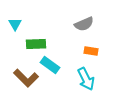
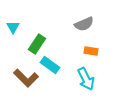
cyan triangle: moved 2 px left, 3 px down
green rectangle: moved 1 px right; rotated 54 degrees counterclockwise
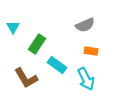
gray semicircle: moved 1 px right, 1 px down
cyan rectangle: moved 7 px right
brown L-shape: rotated 15 degrees clockwise
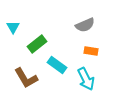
green rectangle: rotated 18 degrees clockwise
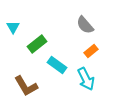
gray semicircle: rotated 72 degrees clockwise
orange rectangle: rotated 48 degrees counterclockwise
brown L-shape: moved 8 px down
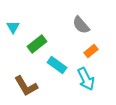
gray semicircle: moved 4 px left
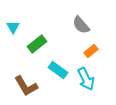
cyan rectangle: moved 1 px right, 5 px down
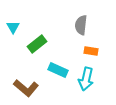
gray semicircle: rotated 48 degrees clockwise
orange rectangle: rotated 48 degrees clockwise
cyan rectangle: rotated 12 degrees counterclockwise
cyan arrow: rotated 40 degrees clockwise
brown L-shape: moved 2 px down; rotated 20 degrees counterclockwise
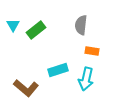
cyan triangle: moved 2 px up
green rectangle: moved 1 px left, 14 px up
orange rectangle: moved 1 px right
cyan rectangle: rotated 42 degrees counterclockwise
